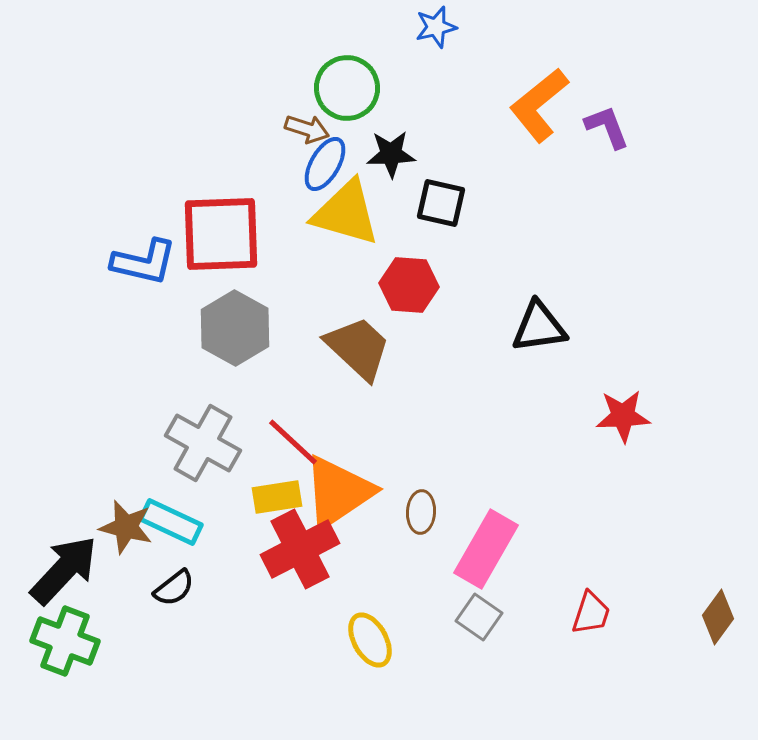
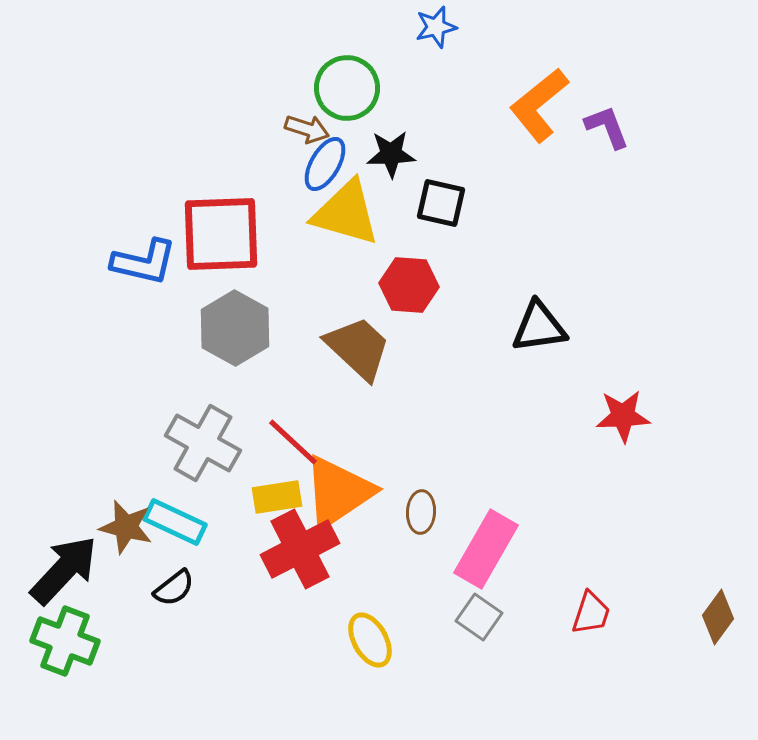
cyan rectangle: moved 4 px right
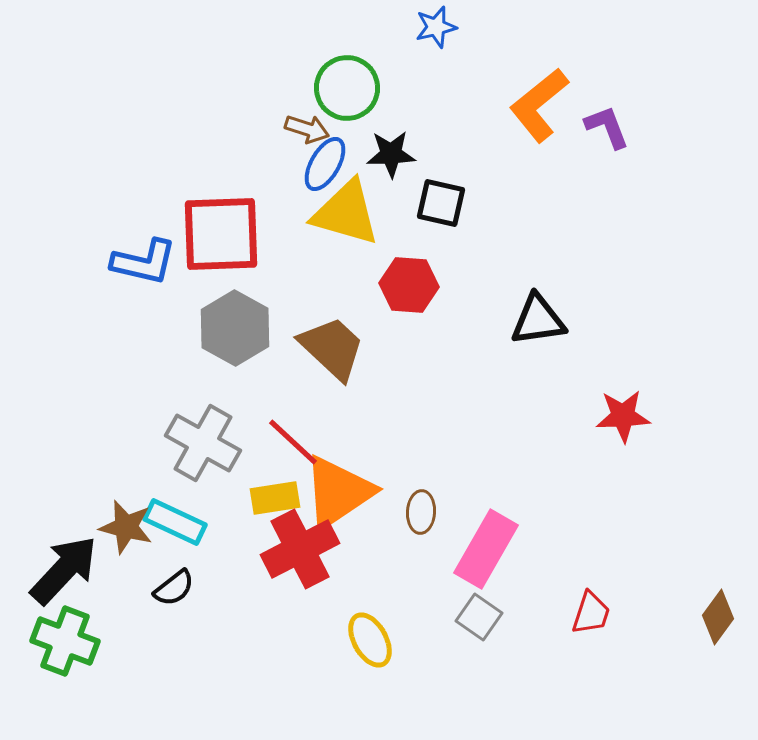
black triangle: moved 1 px left, 7 px up
brown trapezoid: moved 26 px left
yellow rectangle: moved 2 px left, 1 px down
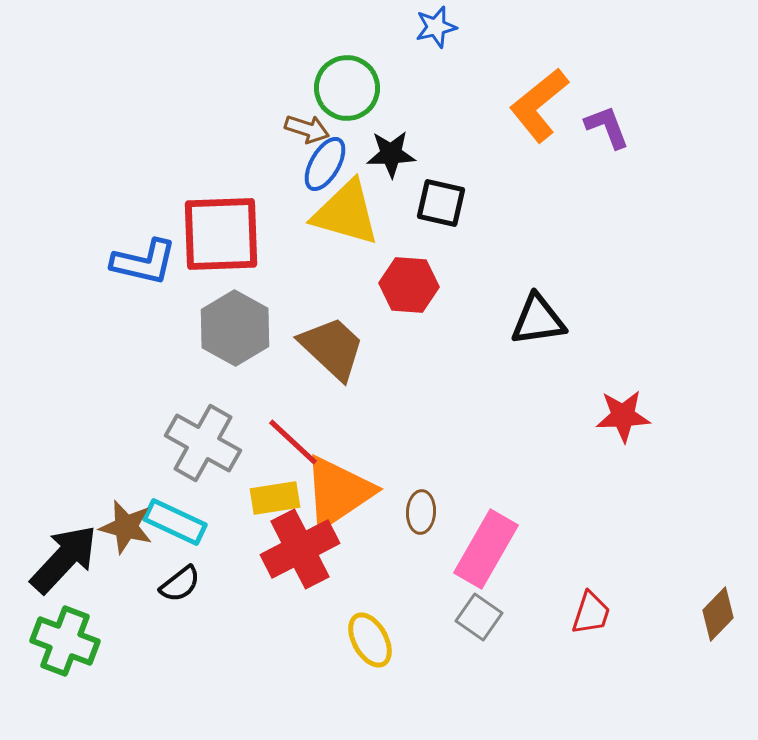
black arrow: moved 11 px up
black semicircle: moved 6 px right, 4 px up
brown diamond: moved 3 px up; rotated 8 degrees clockwise
